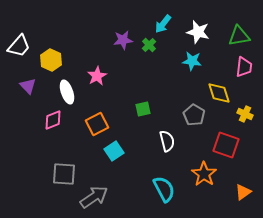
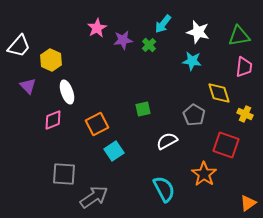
pink star: moved 48 px up
white semicircle: rotated 105 degrees counterclockwise
orange triangle: moved 5 px right, 11 px down
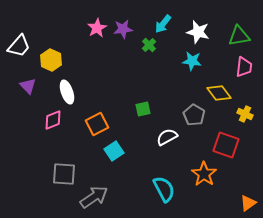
purple star: moved 11 px up
yellow diamond: rotated 20 degrees counterclockwise
white semicircle: moved 4 px up
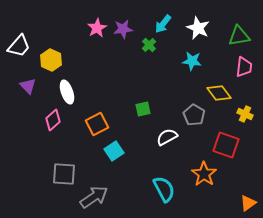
white star: moved 4 px up; rotated 10 degrees clockwise
pink diamond: rotated 20 degrees counterclockwise
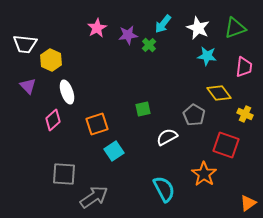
purple star: moved 5 px right, 6 px down
green triangle: moved 4 px left, 8 px up; rotated 10 degrees counterclockwise
white trapezoid: moved 6 px right, 2 px up; rotated 55 degrees clockwise
cyan star: moved 15 px right, 5 px up
orange square: rotated 10 degrees clockwise
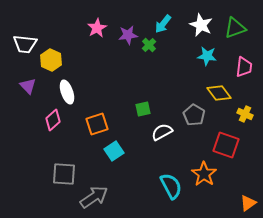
white star: moved 3 px right, 3 px up
white semicircle: moved 5 px left, 5 px up
cyan semicircle: moved 7 px right, 3 px up
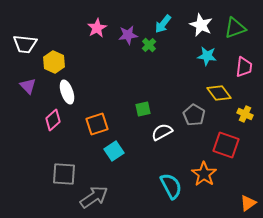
yellow hexagon: moved 3 px right, 2 px down
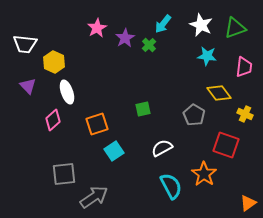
purple star: moved 3 px left, 3 px down; rotated 24 degrees counterclockwise
white semicircle: moved 16 px down
gray square: rotated 10 degrees counterclockwise
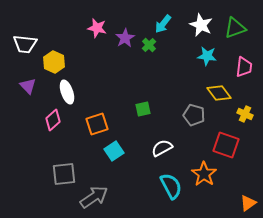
pink star: rotated 30 degrees counterclockwise
gray pentagon: rotated 15 degrees counterclockwise
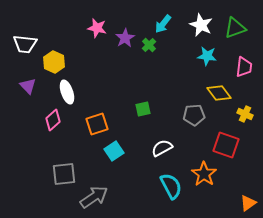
gray pentagon: rotated 20 degrees counterclockwise
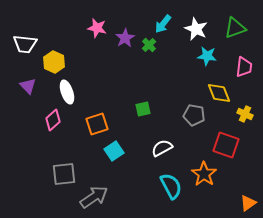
white star: moved 5 px left, 4 px down
yellow diamond: rotated 15 degrees clockwise
gray pentagon: rotated 15 degrees clockwise
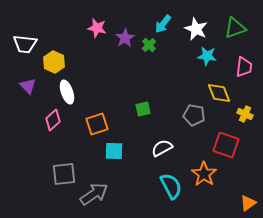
cyan square: rotated 36 degrees clockwise
gray arrow: moved 3 px up
